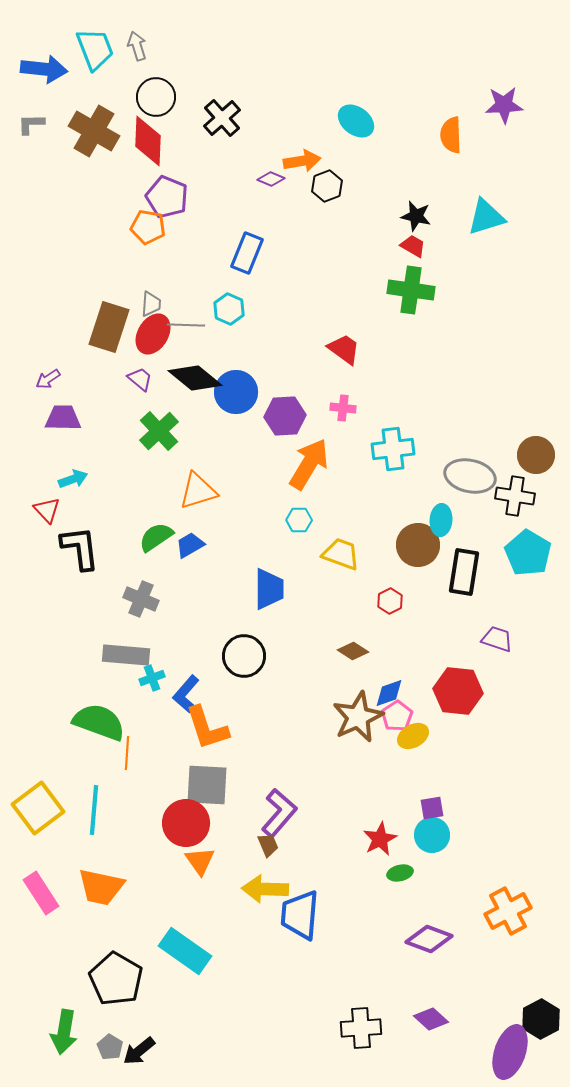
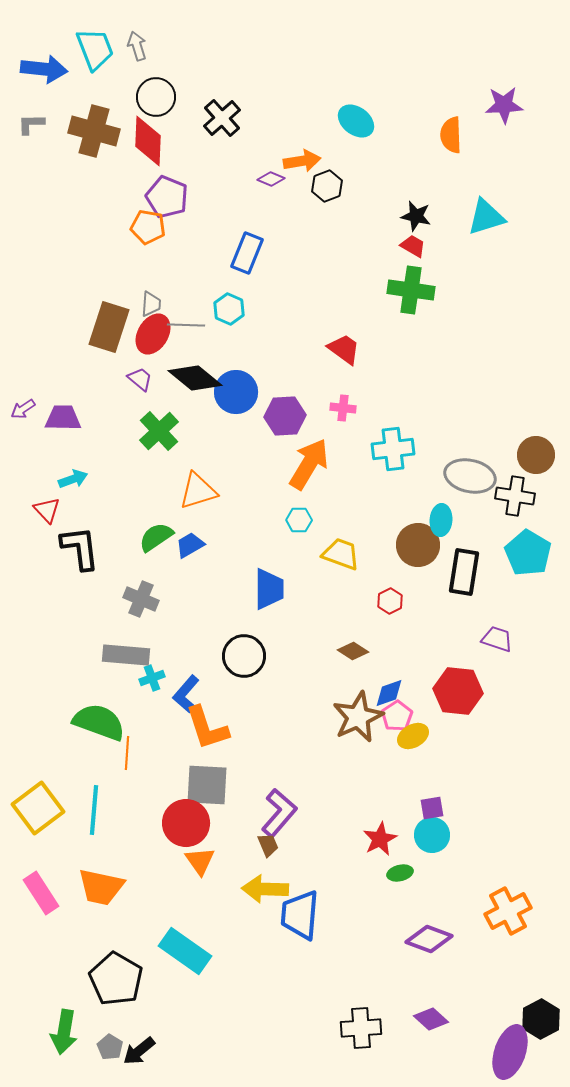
brown cross at (94, 131): rotated 15 degrees counterclockwise
purple arrow at (48, 379): moved 25 px left, 30 px down
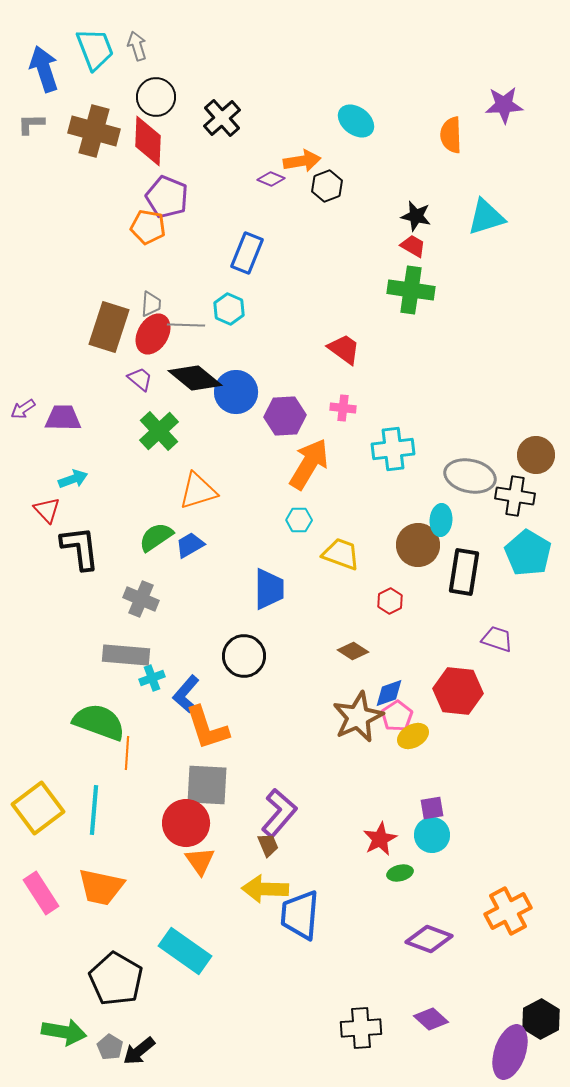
blue arrow at (44, 69): rotated 114 degrees counterclockwise
green arrow at (64, 1032): rotated 90 degrees counterclockwise
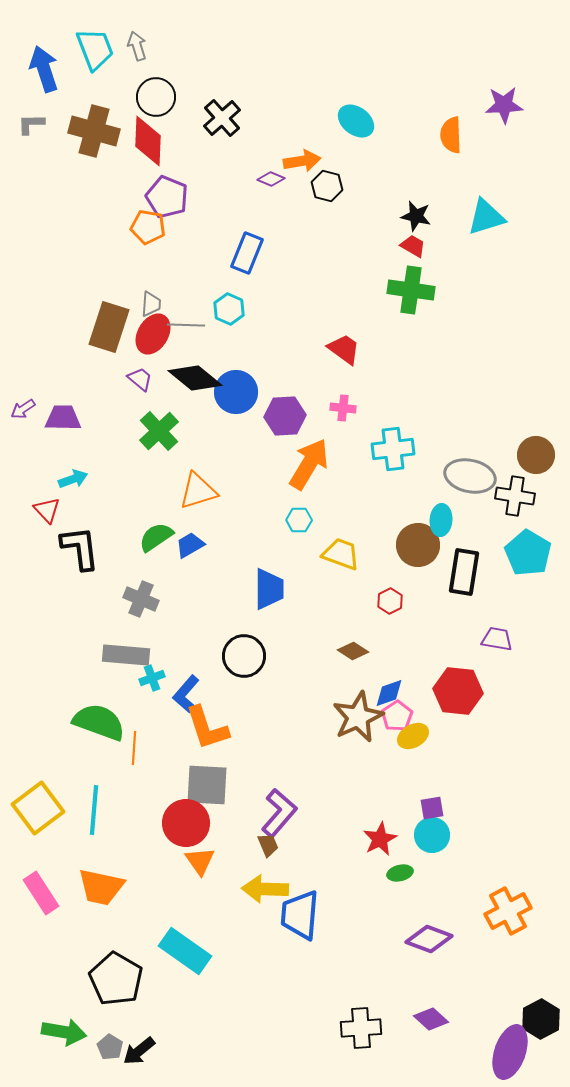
black hexagon at (327, 186): rotated 24 degrees counterclockwise
purple trapezoid at (497, 639): rotated 8 degrees counterclockwise
orange line at (127, 753): moved 7 px right, 5 px up
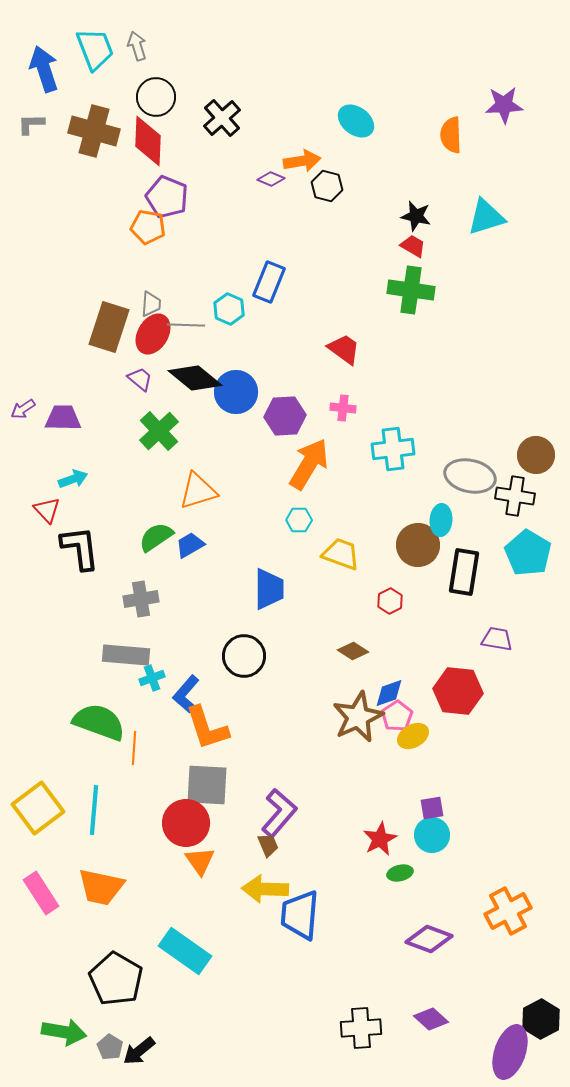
blue rectangle at (247, 253): moved 22 px right, 29 px down
gray cross at (141, 599): rotated 32 degrees counterclockwise
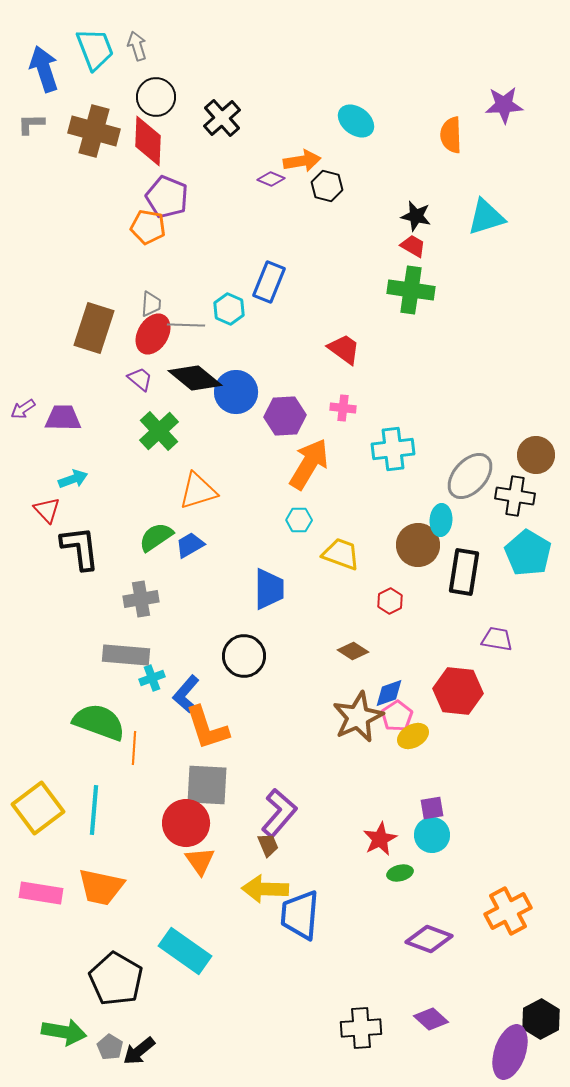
brown rectangle at (109, 327): moved 15 px left, 1 px down
gray ellipse at (470, 476): rotated 60 degrees counterclockwise
pink rectangle at (41, 893): rotated 48 degrees counterclockwise
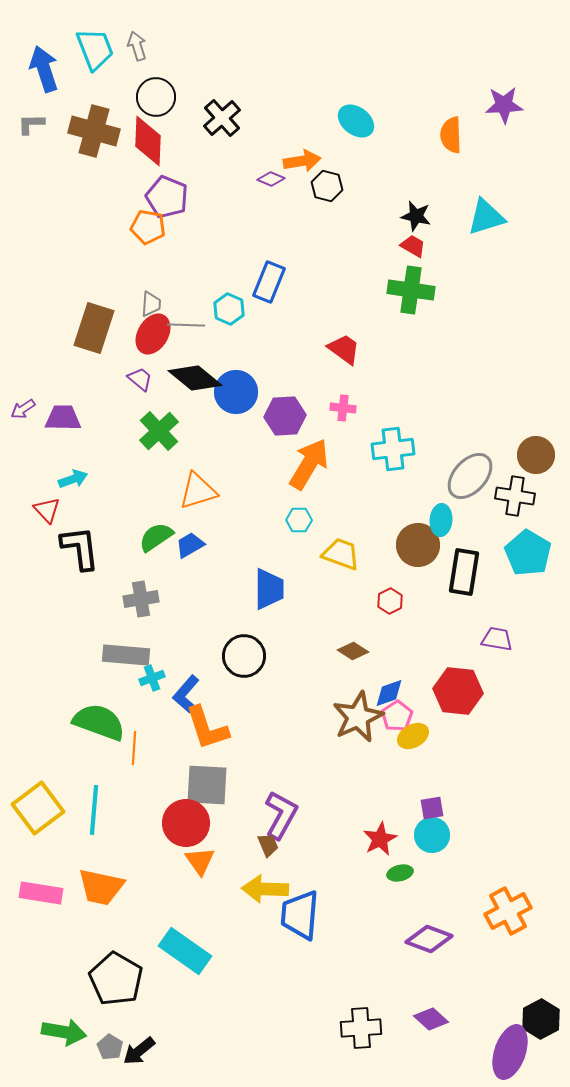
purple L-shape at (279, 813): moved 2 px right, 2 px down; rotated 12 degrees counterclockwise
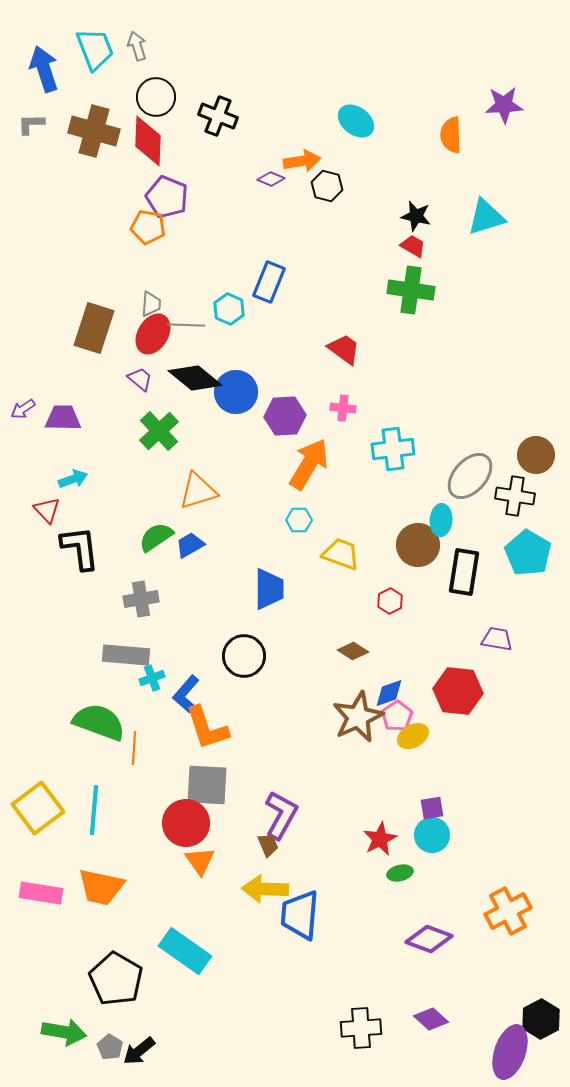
black cross at (222, 118): moved 4 px left, 2 px up; rotated 27 degrees counterclockwise
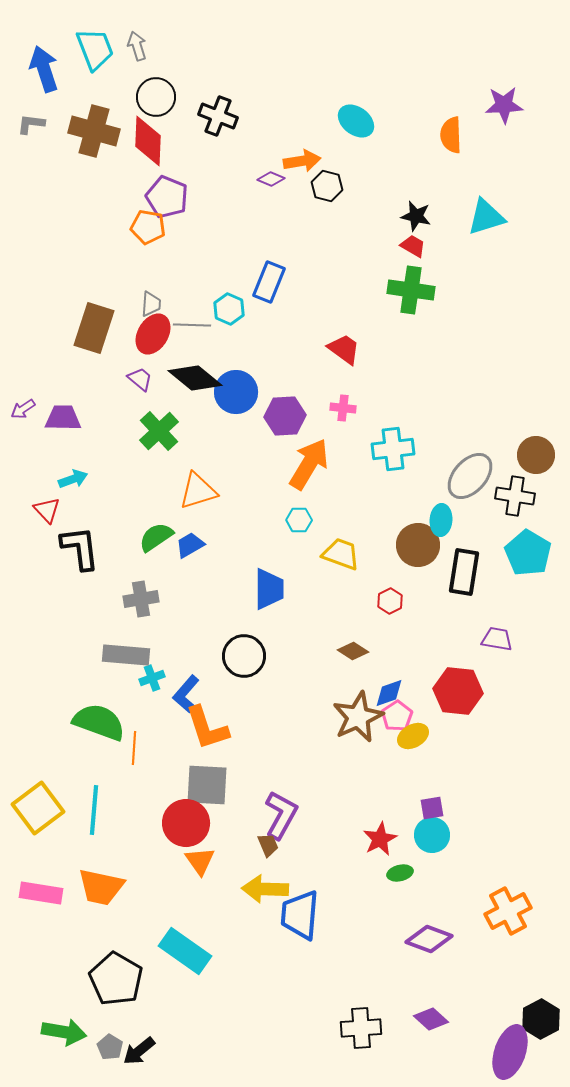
gray L-shape at (31, 124): rotated 8 degrees clockwise
gray line at (186, 325): moved 6 px right
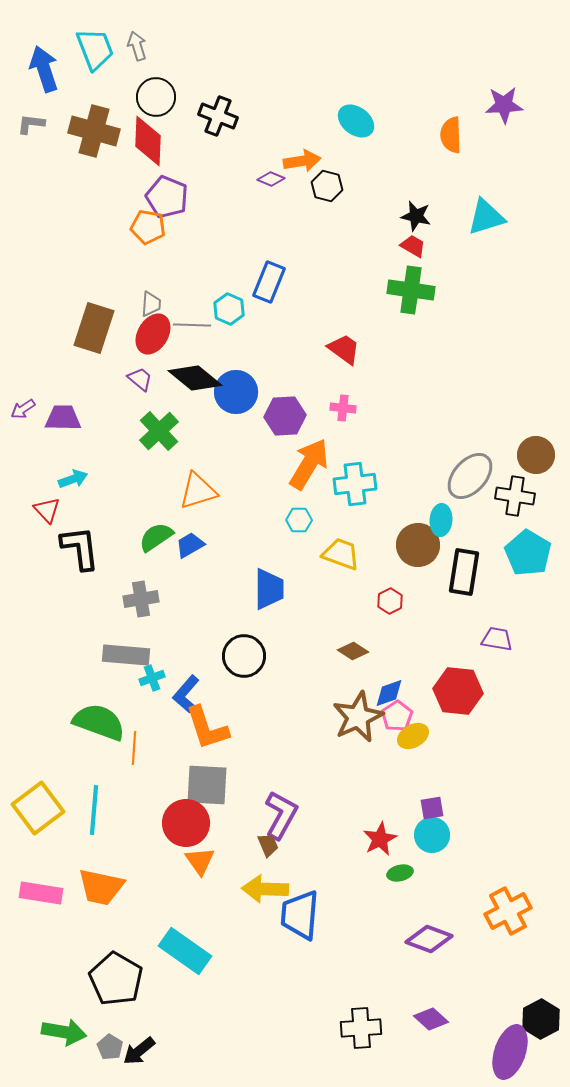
cyan cross at (393, 449): moved 38 px left, 35 px down
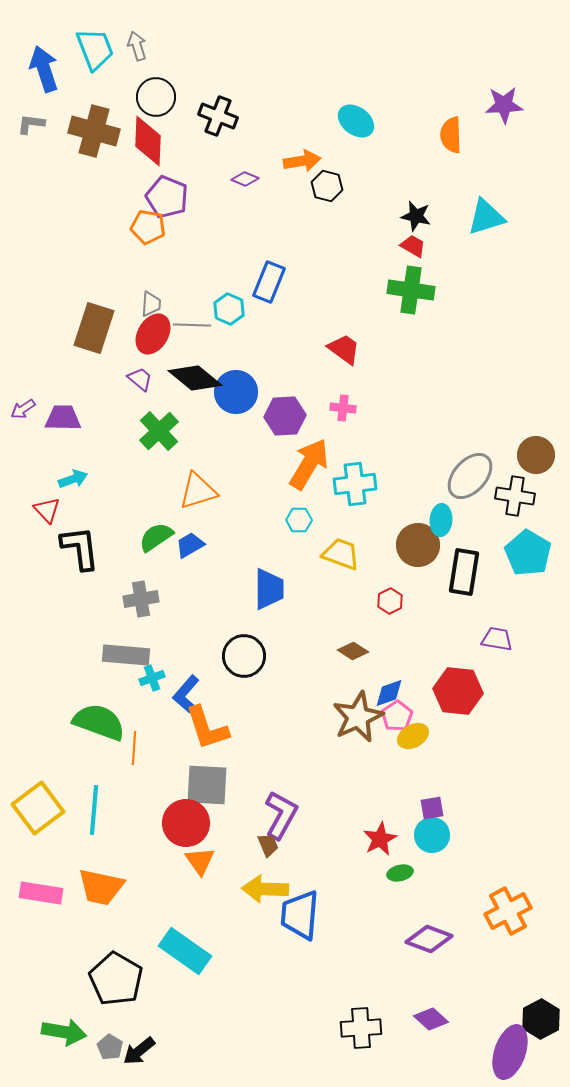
purple diamond at (271, 179): moved 26 px left
